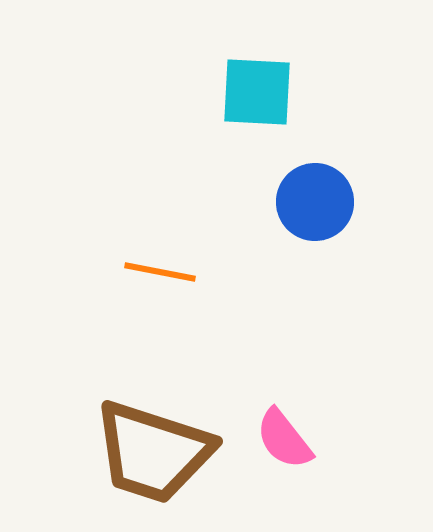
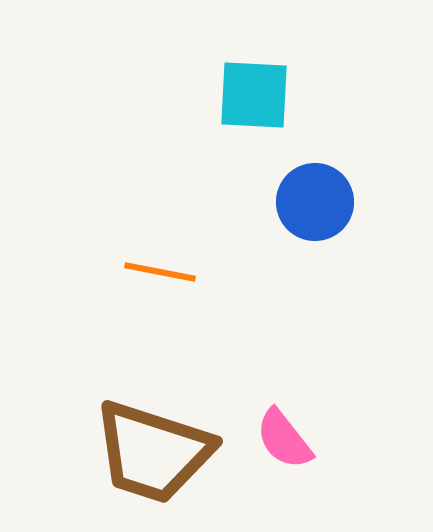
cyan square: moved 3 px left, 3 px down
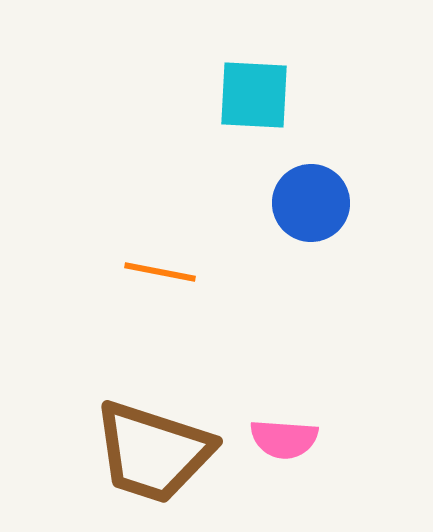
blue circle: moved 4 px left, 1 px down
pink semicircle: rotated 48 degrees counterclockwise
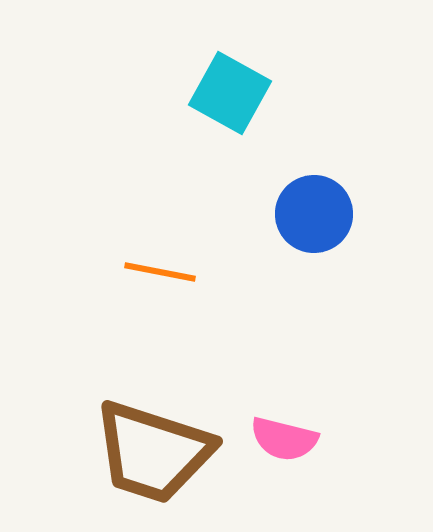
cyan square: moved 24 px left, 2 px up; rotated 26 degrees clockwise
blue circle: moved 3 px right, 11 px down
pink semicircle: rotated 10 degrees clockwise
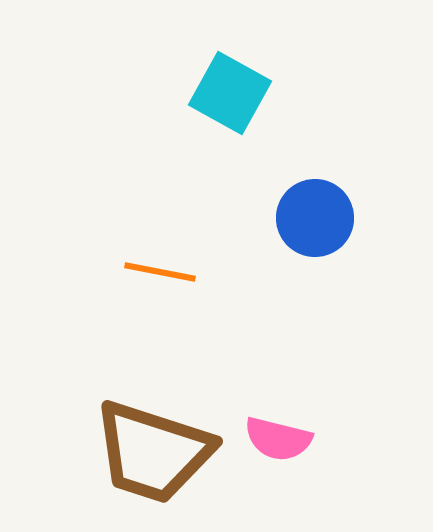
blue circle: moved 1 px right, 4 px down
pink semicircle: moved 6 px left
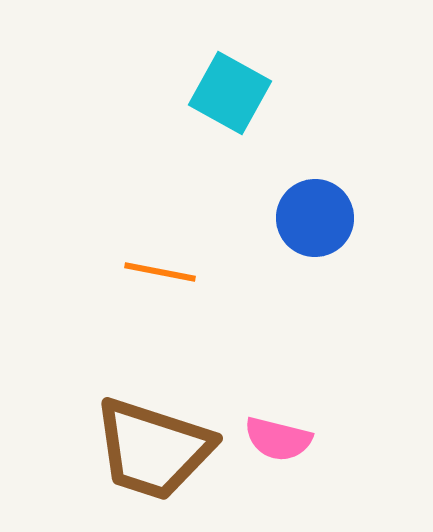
brown trapezoid: moved 3 px up
